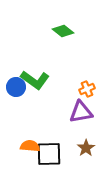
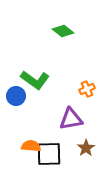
blue circle: moved 9 px down
purple triangle: moved 10 px left, 7 px down
orange semicircle: moved 1 px right
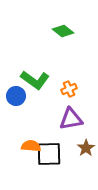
orange cross: moved 18 px left
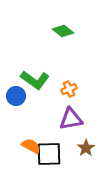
orange semicircle: rotated 24 degrees clockwise
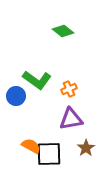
green L-shape: moved 2 px right
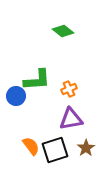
green L-shape: rotated 40 degrees counterclockwise
orange semicircle: rotated 24 degrees clockwise
black square: moved 6 px right, 4 px up; rotated 16 degrees counterclockwise
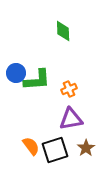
green diamond: rotated 50 degrees clockwise
blue circle: moved 23 px up
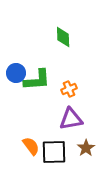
green diamond: moved 6 px down
black square: moved 1 px left, 2 px down; rotated 16 degrees clockwise
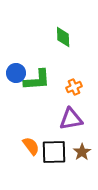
orange cross: moved 5 px right, 2 px up
brown star: moved 4 px left, 4 px down
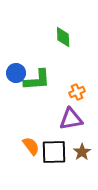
orange cross: moved 3 px right, 5 px down
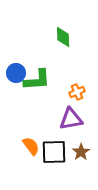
brown star: moved 1 px left
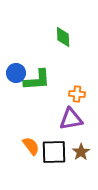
orange cross: moved 2 px down; rotated 28 degrees clockwise
